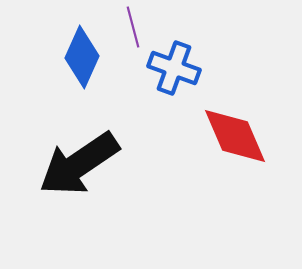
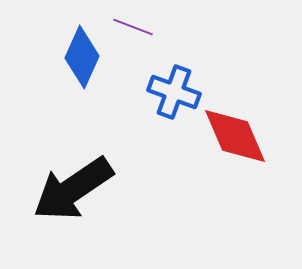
purple line: rotated 54 degrees counterclockwise
blue cross: moved 24 px down
black arrow: moved 6 px left, 25 px down
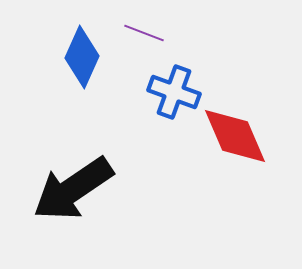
purple line: moved 11 px right, 6 px down
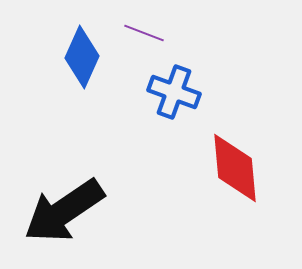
red diamond: moved 32 px down; rotated 18 degrees clockwise
black arrow: moved 9 px left, 22 px down
